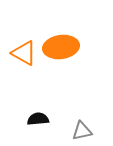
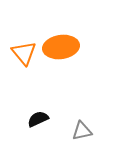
orange triangle: rotated 20 degrees clockwise
black semicircle: rotated 20 degrees counterclockwise
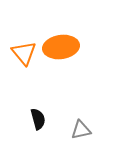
black semicircle: rotated 100 degrees clockwise
gray triangle: moved 1 px left, 1 px up
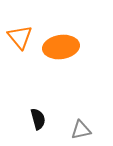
orange triangle: moved 4 px left, 16 px up
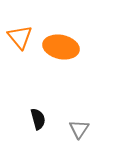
orange ellipse: rotated 20 degrees clockwise
gray triangle: moved 2 px left, 1 px up; rotated 45 degrees counterclockwise
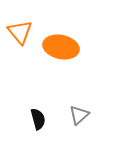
orange triangle: moved 5 px up
gray triangle: moved 14 px up; rotated 15 degrees clockwise
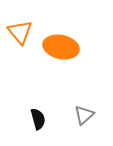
gray triangle: moved 5 px right
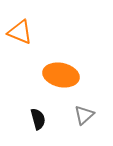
orange triangle: rotated 28 degrees counterclockwise
orange ellipse: moved 28 px down
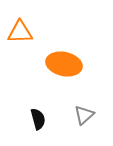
orange triangle: rotated 24 degrees counterclockwise
orange ellipse: moved 3 px right, 11 px up
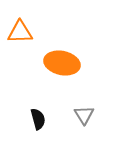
orange ellipse: moved 2 px left, 1 px up
gray triangle: rotated 20 degrees counterclockwise
